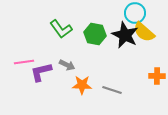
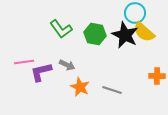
orange star: moved 2 px left, 2 px down; rotated 24 degrees clockwise
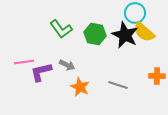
gray line: moved 6 px right, 5 px up
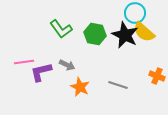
orange cross: rotated 21 degrees clockwise
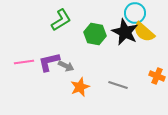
green L-shape: moved 9 px up; rotated 85 degrees counterclockwise
black star: moved 3 px up
gray arrow: moved 1 px left, 1 px down
purple L-shape: moved 8 px right, 10 px up
orange star: rotated 24 degrees clockwise
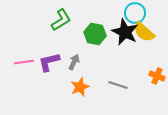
gray arrow: moved 8 px right, 4 px up; rotated 91 degrees counterclockwise
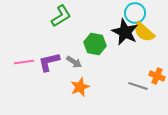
green L-shape: moved 4 px up
green hexagon: moved 10 px down
gray arrow: rotated 98 degrees clockwise
gray line: moved 20 px right, 1 px down
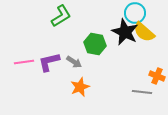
gray line: moved 4 px right, 6 px down; rotated 12 degrees counterclockwise
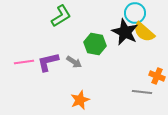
purple L-shape: moved 1 px left
orange star: moved 13 px down
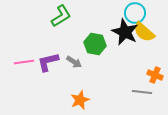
orange cross: moved 2 px left, 1 px up
